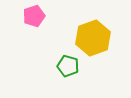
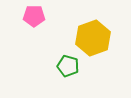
pink pentagon: rotated 20 degrees clockwise
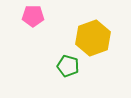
pink pentagon: moved 1 px left
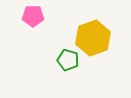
green pentagon: moved 6 px up
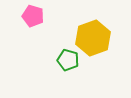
pink pentagon: rotated 15 degrees clockwise
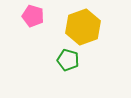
yellow hexagon: moved 10 px left, 11 px up
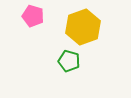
green pentagon: moved 1 px right, 1 px down
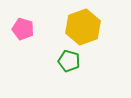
pink pentagon: moved 10 px left, 13 px down
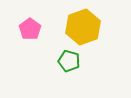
pink pentagon: moved 7 px right; rotated 20 degrees clockwise
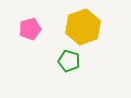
pink pentagon: rotated 20 degrees clockwise
